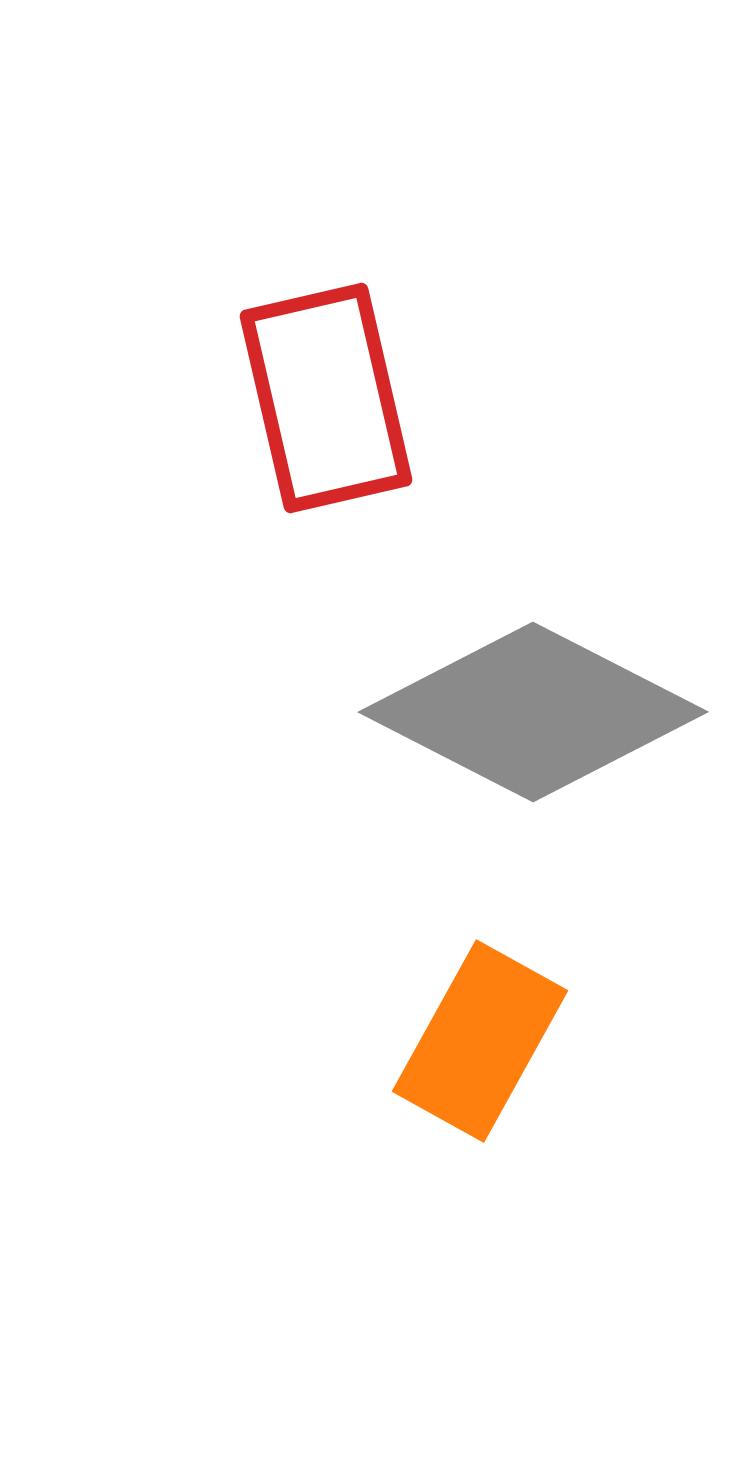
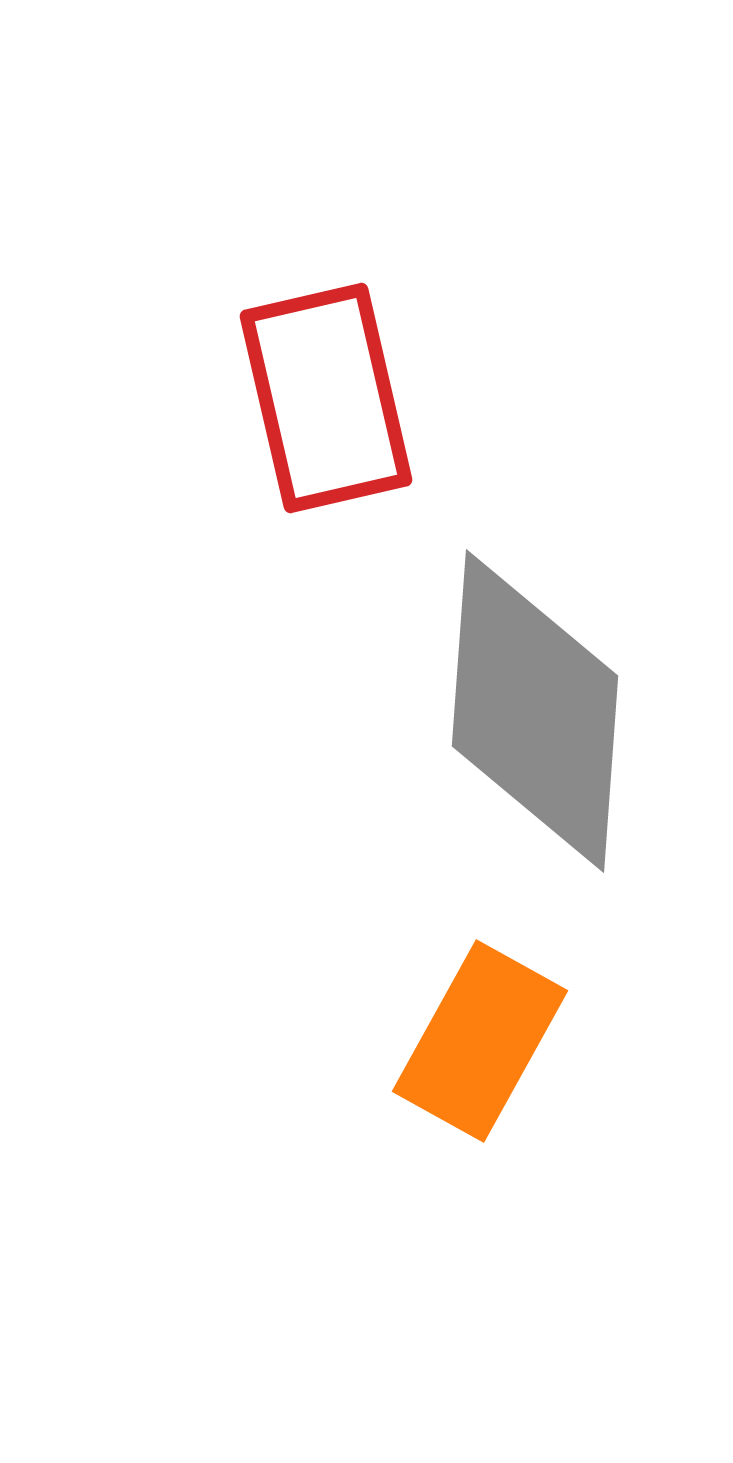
gray diamond: moved 2 px right, 1 px up; rotated 67 degrees clockwise
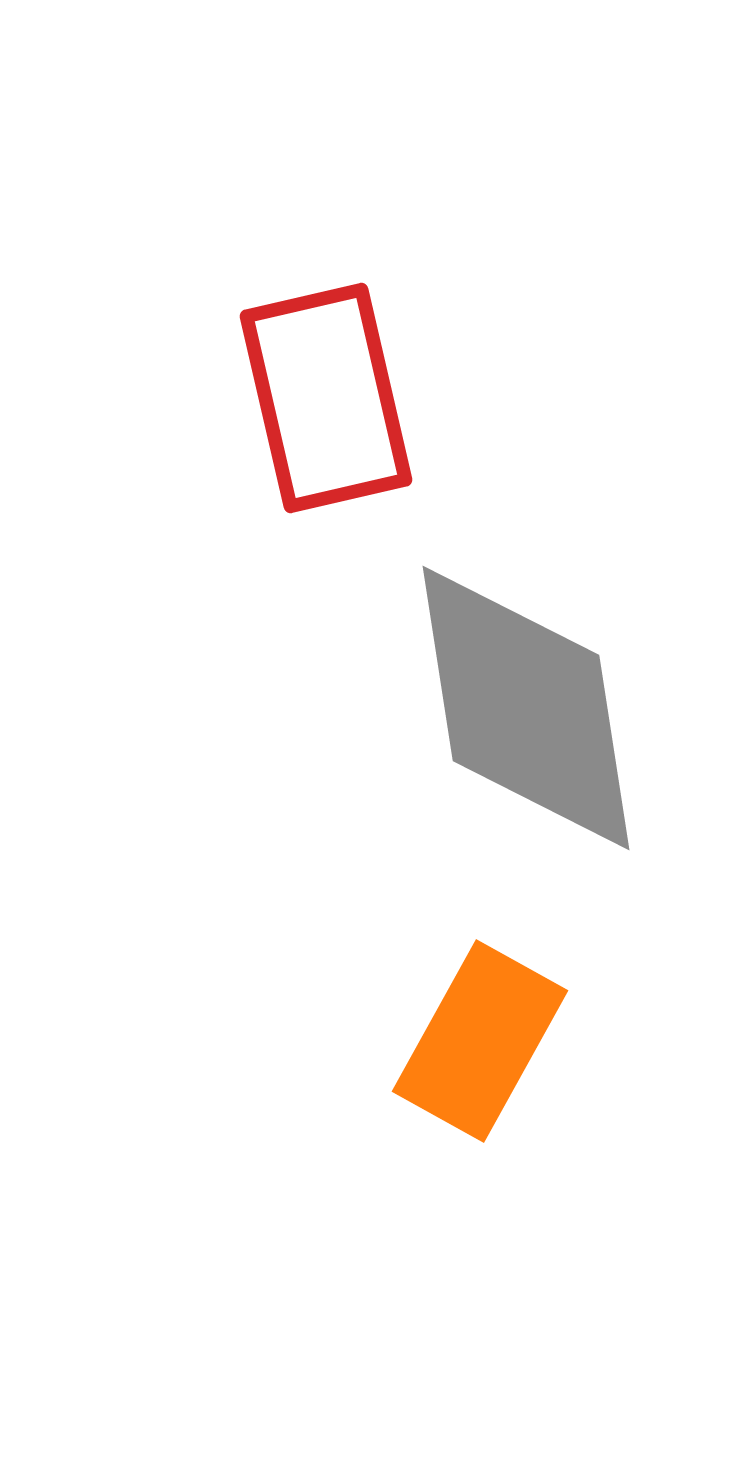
gray diamond: moved 9 px left, 3 px up; rotated 13 degrees counterclockwise
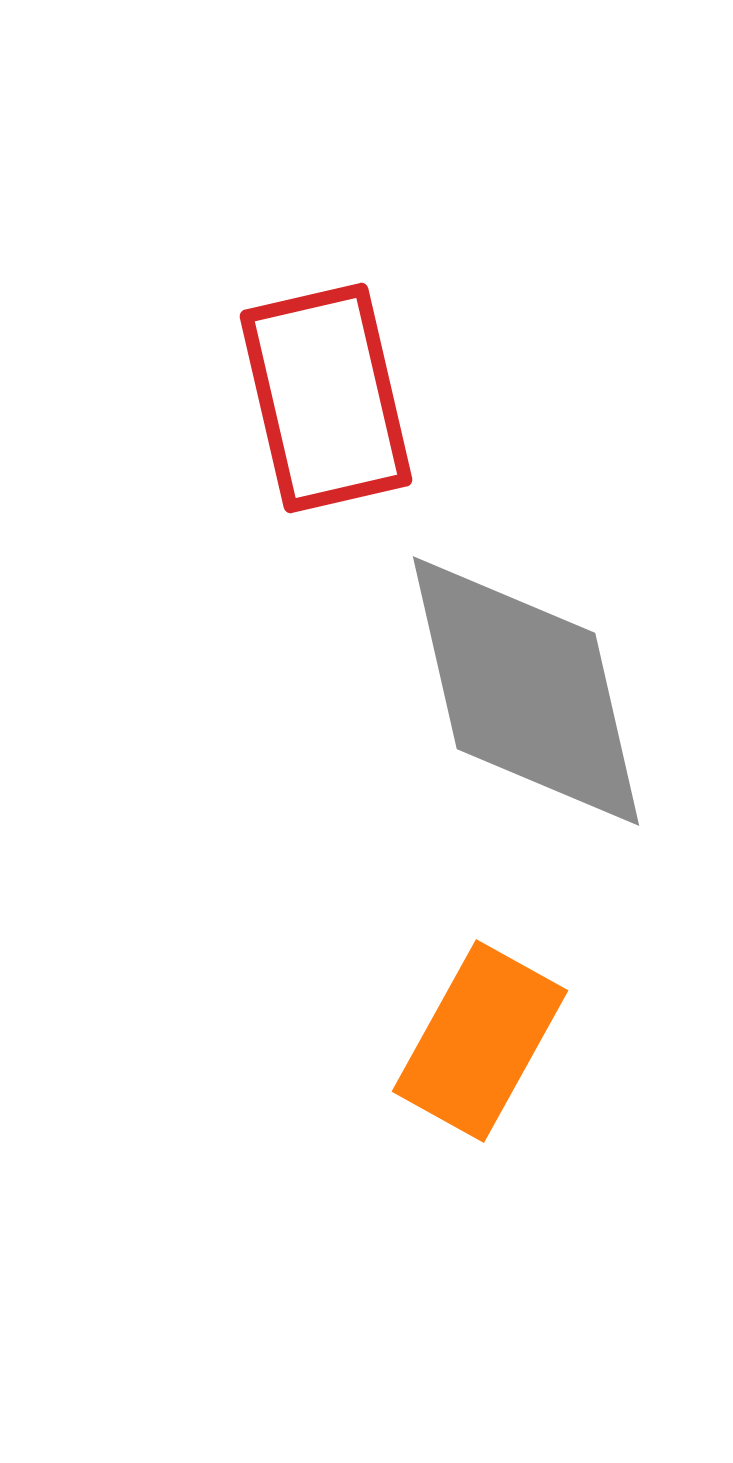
gray diamond: moved 17 px up; rotated 4 degrees counterclockwise
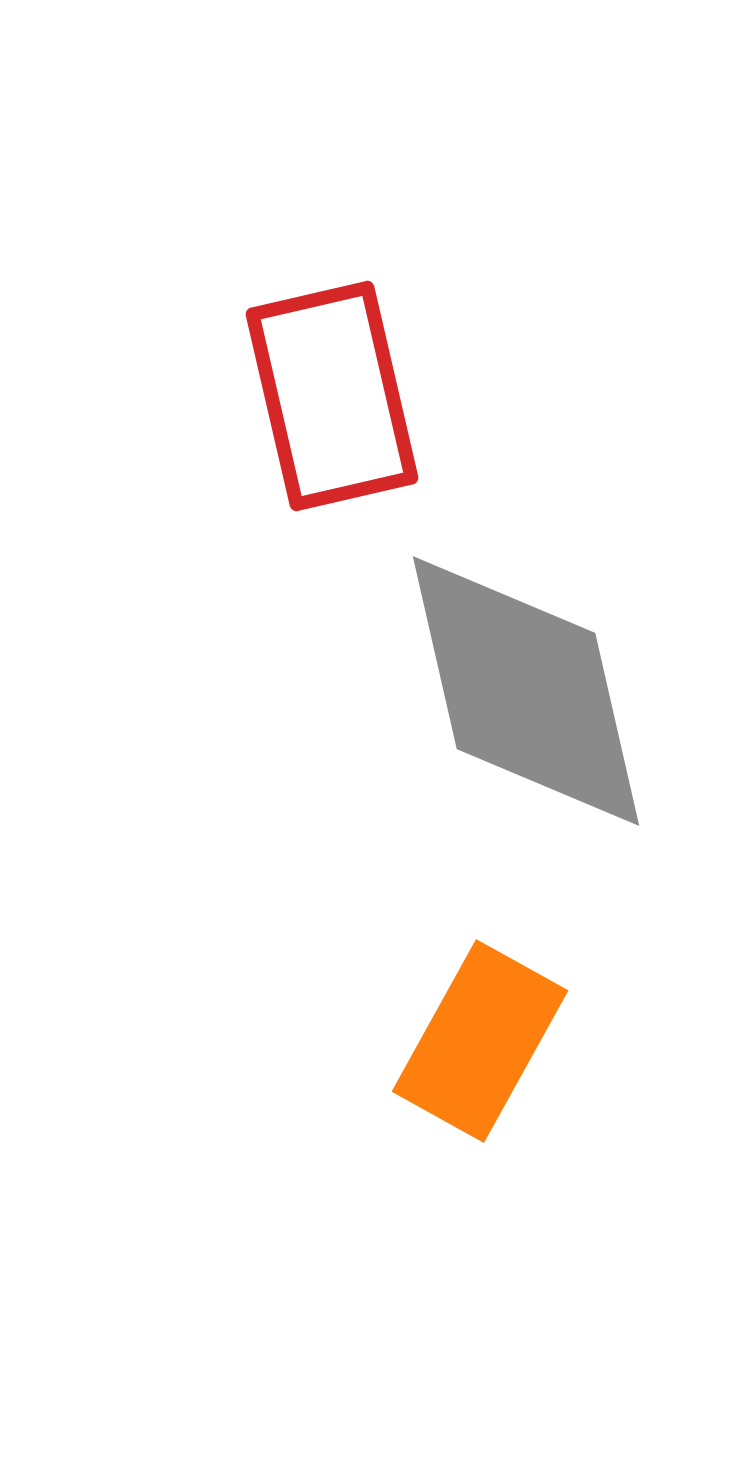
red rectangle: moved 6 px right, 2 px up
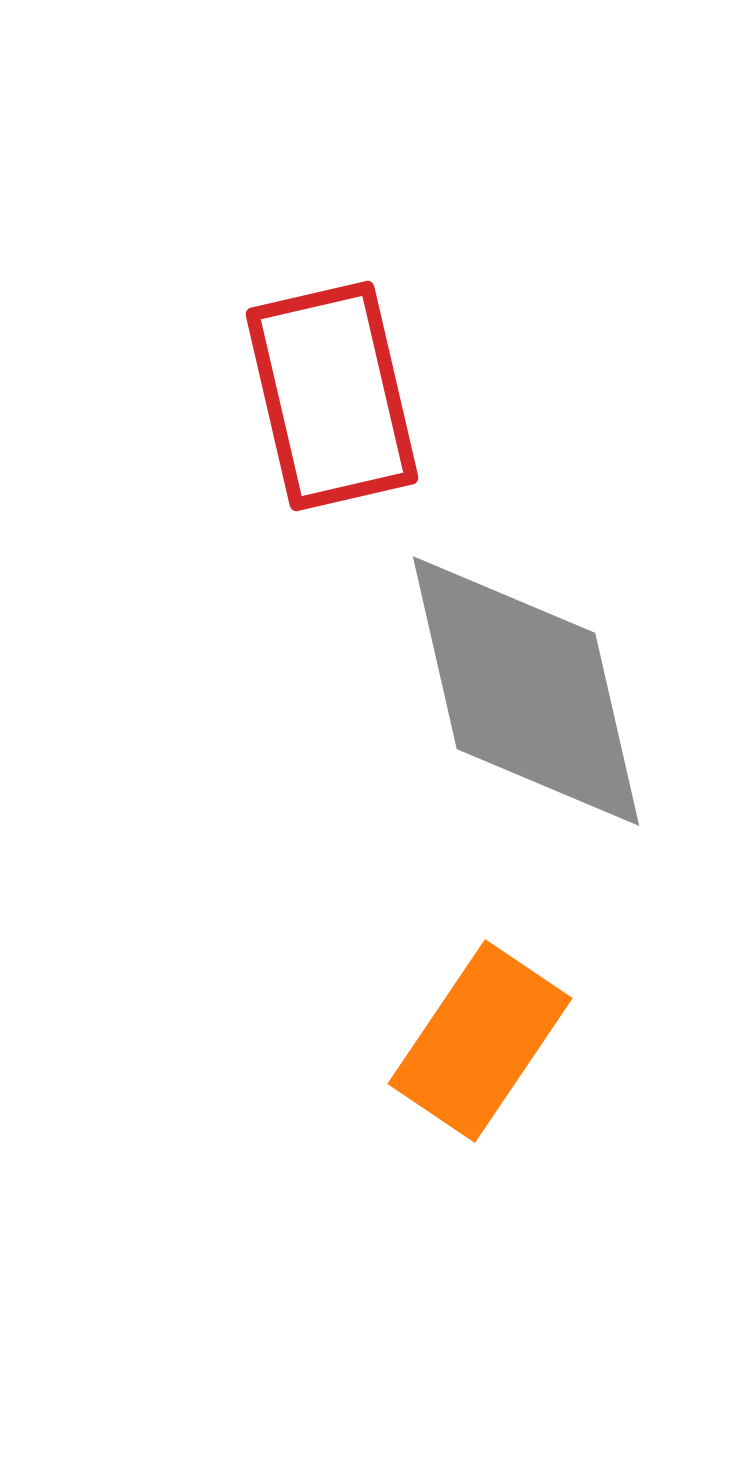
orange rectangle: rotated 5 degrees clockwise
